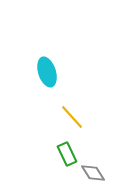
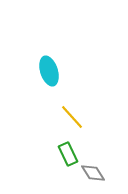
cyan ellipse: moved 2 px right, 1 px up
green rectangle: moved 1 px right
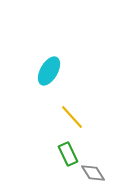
cyan ellipse: rotated 48 degrees clockwise
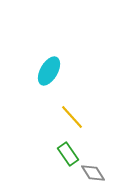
green rectangle: rotated 10 degrees counterclockwise
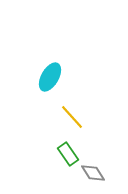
cyan ellipse: moved 1 px right, 6 px down
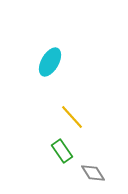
cyan ellipse: moved 15 px up
green rectangle: moved 6 px left, 3 px up
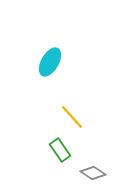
green rectangle: moved 2 px left, 1 px up
gray diamond: rotated 25 degrees counterclockwise
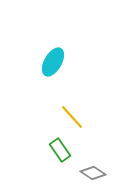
cyan ellipse: moved 3 px right
